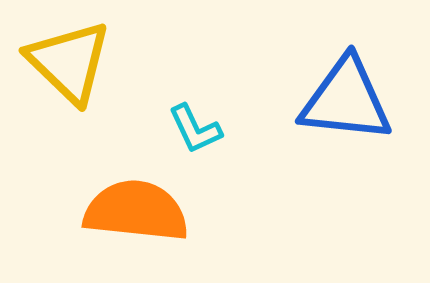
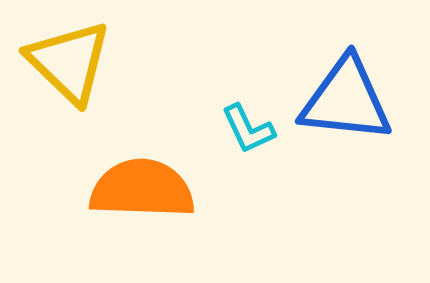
cyan L-shape: moved 53 px right
orange semicircle: moved 6 px right, 22 px up; rotated 4 degrees counterclockwise
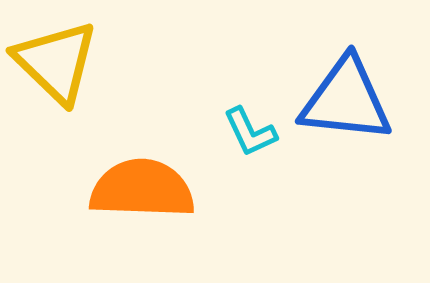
yellow triangle: moved 13 px left
cyan L-shape: moved 2 px right, 3 px down
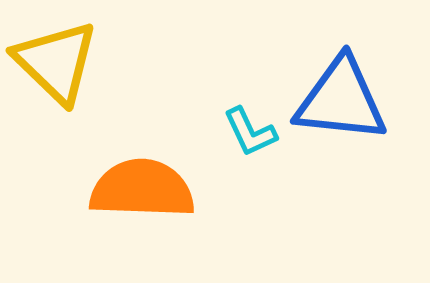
blue triangle: moved 5 px left
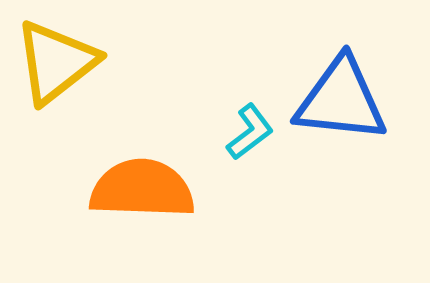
yellow triangle: rotated 38 degrees clockwise
cyan L-shape: rotated 102 degrees counterclockwise
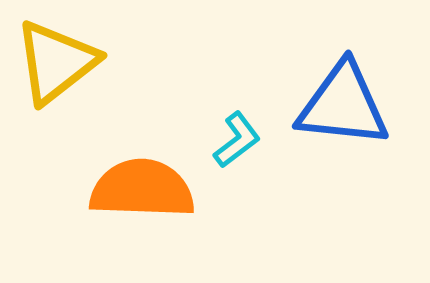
blue triangle: moved 2 px right, 5 px down
cyan L-shape: moved 13 px left, 8 px down
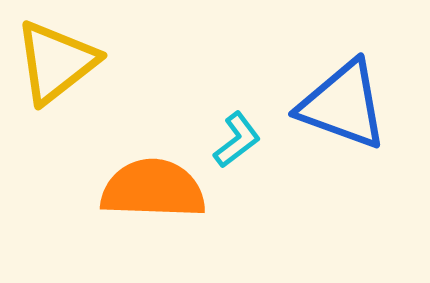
blue triangle: rotated 14 degrees clockwise
orange semicircle: moved 11 px right
